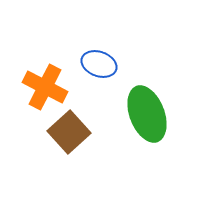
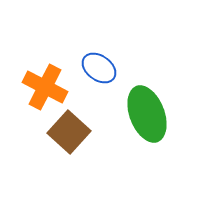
blue ellipse: moved 4 px down; rotated 16 degrees clockwise
brown square: rotated 6 degrees counterclockwise
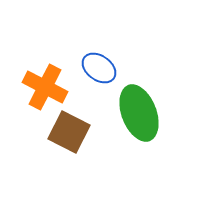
green ellipse: moved 8 px left, 1 px up
brown square: rotated 15 degrees counterclockwise
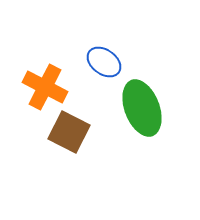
blue ellipse: moved 5 px right, 6 px up
green ellipse: moved 3 px right, 5 px up
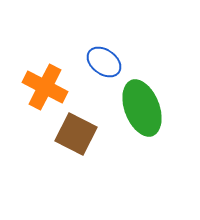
brown square: moved 7 px right, 2 px down
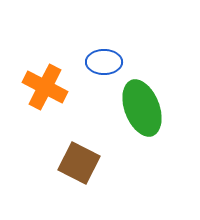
blue ellipse: rotated 36 degrees counterclockwise
brown square: moved 3 px right, 29 px down
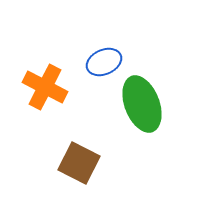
blue ellipse: rotated 24 degrees counterclockwise
green ellipse: moved 4 px up
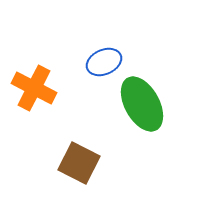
orange cross: moved 11 px left, 1 px down
green ellipse: rotated 8 degrees counterclockwise
